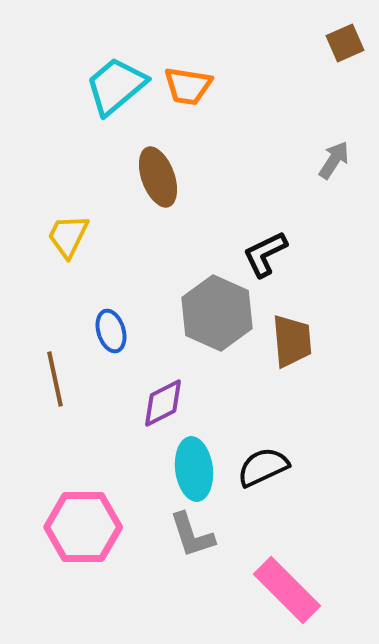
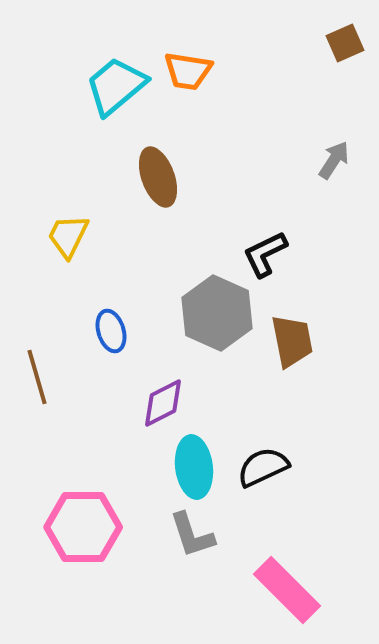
orange trapezoid: moved 15 px up
brown trapezoid: rotated 6 degrees counterclockwise
brown line: moved 18 px left, 2 px up; rotated 4 degrees counterclockwise
cyan ellipse: moved 2 px up
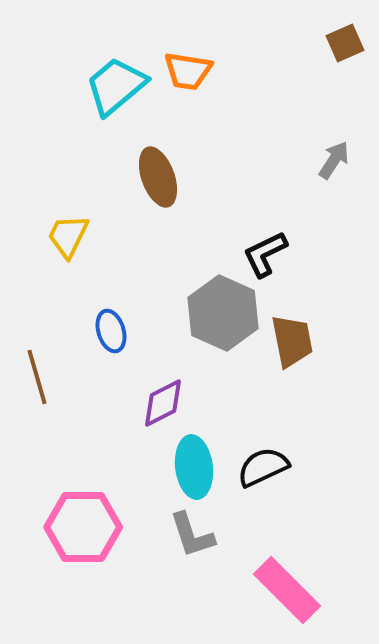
gray hexagon: moved 6 px right
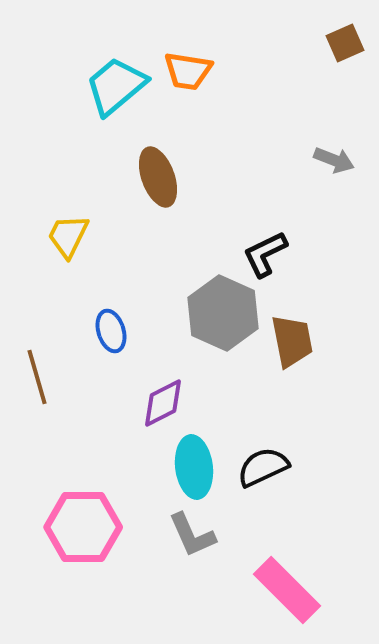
gray arrow: rotated 78 degrees clockwise
gray L-shape: rotated 6 degrees counterclockwise
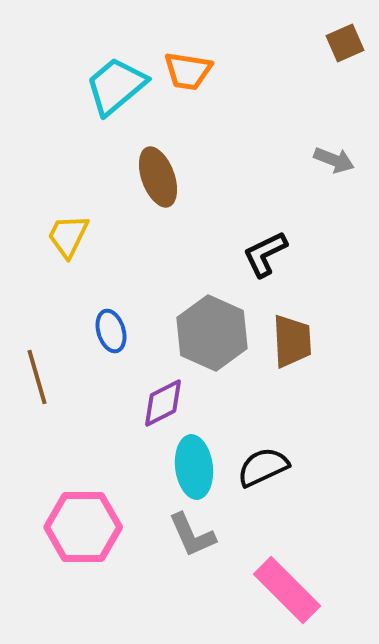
gray hexagon: moved 11 px left, 20 px down
brown trapezoid: rotated 8 degrees clockwise
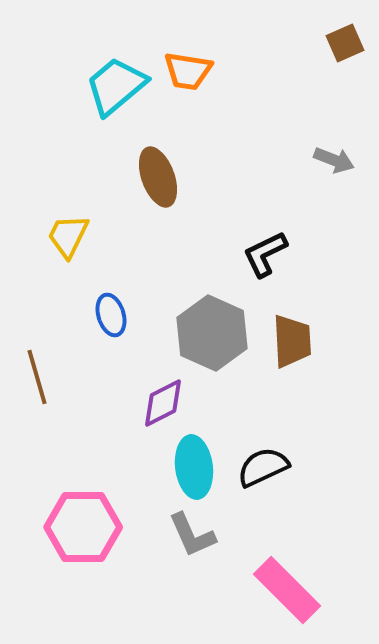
blue ellipse: moved 16 px up
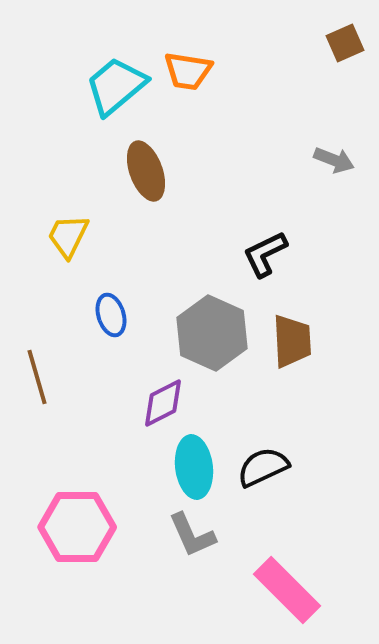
brown ellipse: moved 12 px left, 6 px up
pink hexagon: moved 6 px left
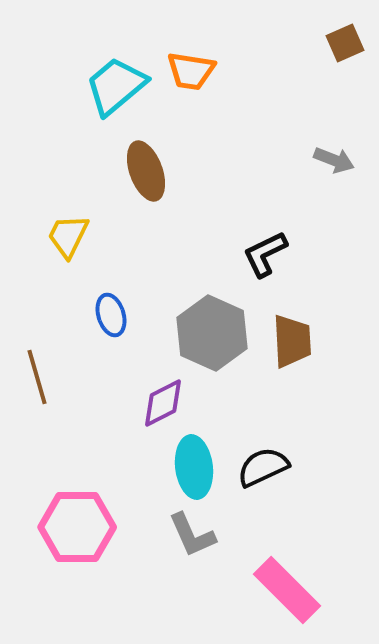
orange trapezoid: moved 3 px right
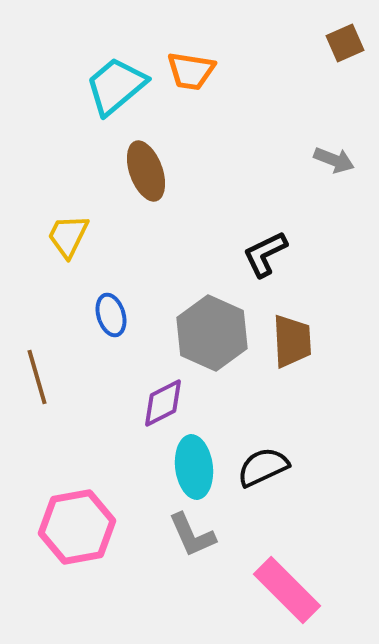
pink hexagon: rotated 10 degrees counterclockwise
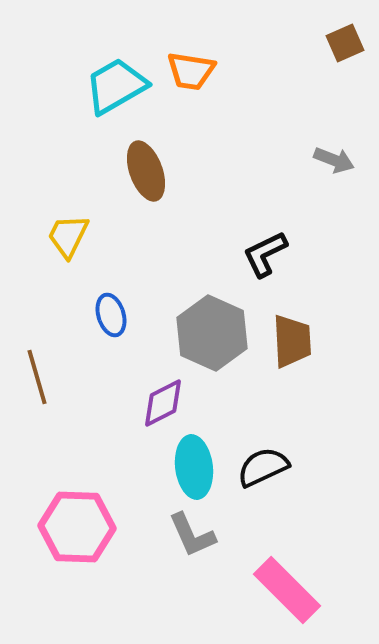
cyan trapezoid: rotated 10 degrees clockwise
pink hexagon: rotated 12 degrees clockwise
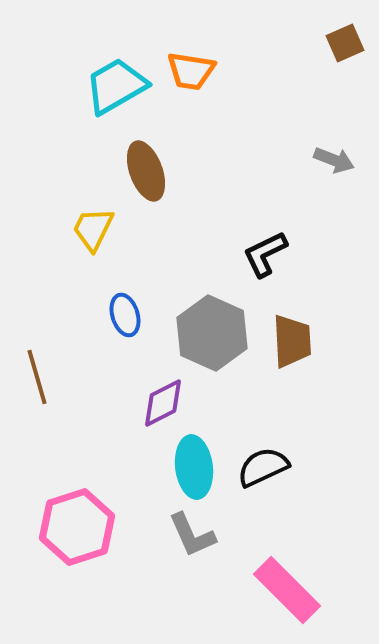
yellow trapezoid: moved 25 px right, 7 px up
blue ellipse: moved 14 px right
pink hexagon: rotated 20 degrees counterclockwise
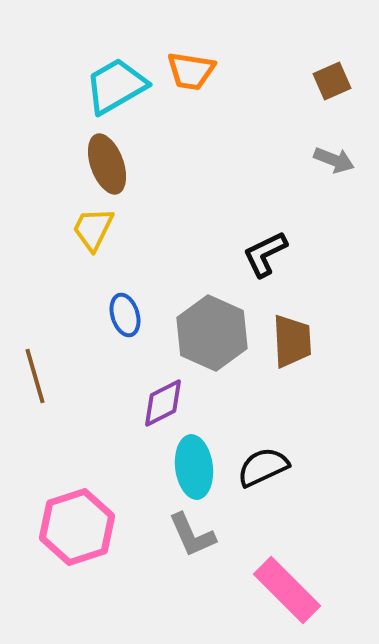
brown square: moved 13 px left, 38 px down
brown ellipse: moved 39 px left, 7 px up
brown line: moved 2 px left, 1 px up
